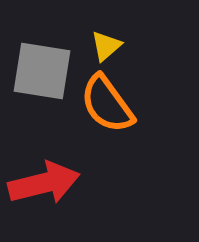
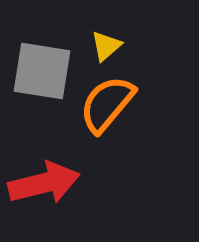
orange semicircle: rotated 76 degrees clockwise
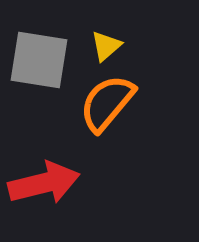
gray square: moved 3 px left, 11 px up
orange semicircle: moved 1 px up
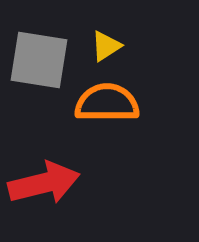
yellow triangle: rotated 8 degrees clockwise
orange semicircle: rotated 50 degrees clockwise
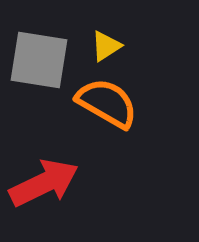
orange semicircle: rotated 30 degrees clockwise
red arrow: rotated 12 degrees counterclockwise
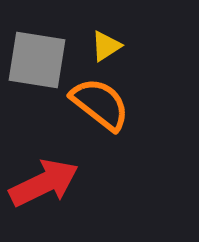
gray square: moved 2 px left
orange semicircle: moved 7 px left, 1 px down; rotated 8 degrees clockwise
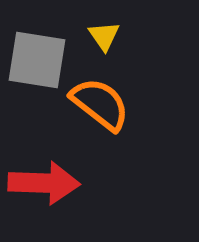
yellow triangle: moved 2 px left, 10 px up; rotated 32 degrees counterclockwise
red arrow: rotated 28 degrees clockwise
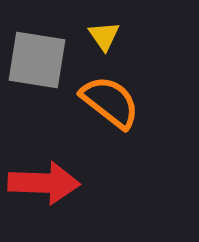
orange semicircle: moved 10 px right, 2 px up
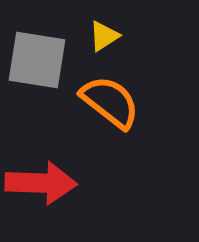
yellow triangle: rotated 32 degrees clockwise
red arrow: moved 3 px left
